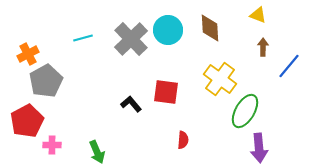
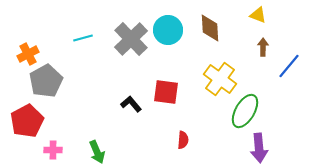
pink cross: moved 1 px right, 5 px down
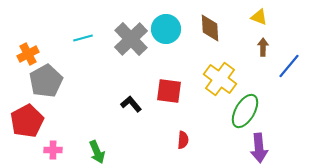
yellow triangle: moved 1 px right, 2 px down
cyan circle: moved 2 px left, 1 px up
red square: moved 3 px right, 1 px up
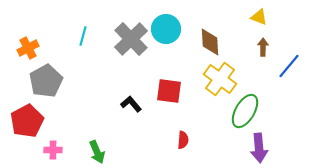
brown diamond: moved 14 px down
cyan line: moved 2 px up; rotated 60 degrees counterclockwise
orange cross: moved 6 px up
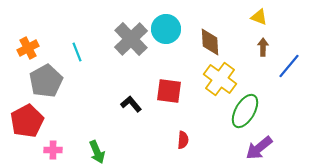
cyan line: moved 6 px left, 16 px down; rotated 36 degrees counterclockwise
purple arrow: rotated 56 degrees clockwise
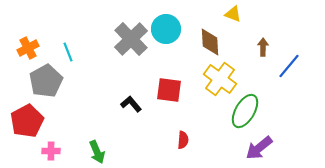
yellow triangle: moved 26 px left, 3 px up
cyan line: moved 9 px left
red square: moved 1 px up
pink cross: moved 2 px left, 1 px down
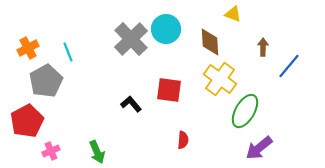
pink cross: rotated 24 degrees counterclockwise
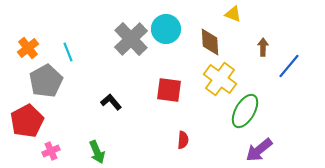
orange cross: rotated 10 degrees counterclockwise
black L-shape: moved 20 px left, 2 px up
purple arrow: moved 2 px down
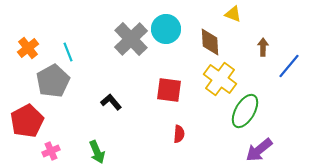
gray pentagon: moved 7 px right
red semicircle: moved 4 px left, 6 px up
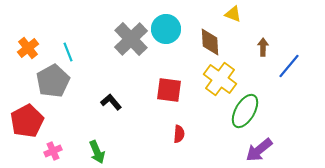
pink cross: moved 2 px right
